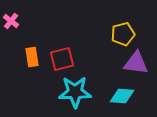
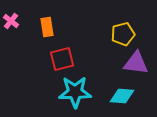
orange rectangle: moved 15 px right, 30 px up
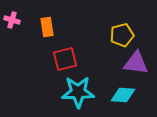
pink cross: moved 1 px right, 1 px up; rotated 21 degrees counterclockwise
yellow pentagon: moved 1 px left, 1 px down
red square: moved 3 px right
cyan star: moved 3 px right
cyan diamond: moved 1 px right, 1 px up
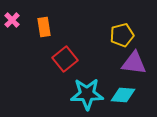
pink cross: rotated 28 degrees clockwise
orange rectangle: moved 3 px left
red square: rotated 25 degrees counterclockwise
purple triangle: moved 2 px left
cyan star: moved 9 px right, 2 px down
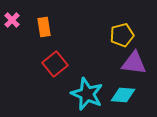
red square: moved 10 px left, 5 px down
cyan star: rotated 24 degrees clockwise
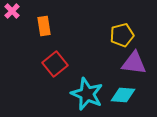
pink cross: moved 9 px up
orange rectangle: moved 1 px up
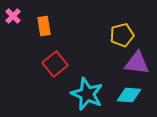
pink cross: moved 1 px right, 5 px down
purple triangle: moved 3 px right
cyan diamond: moved 6 px right
